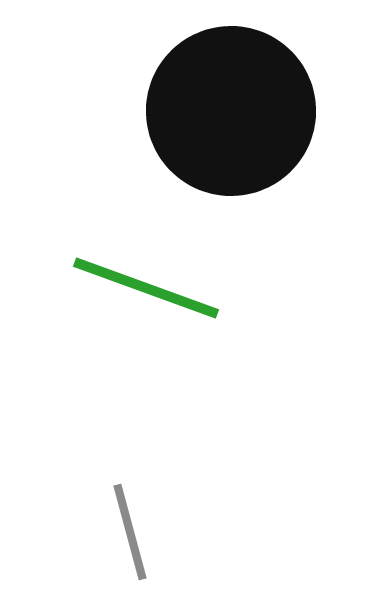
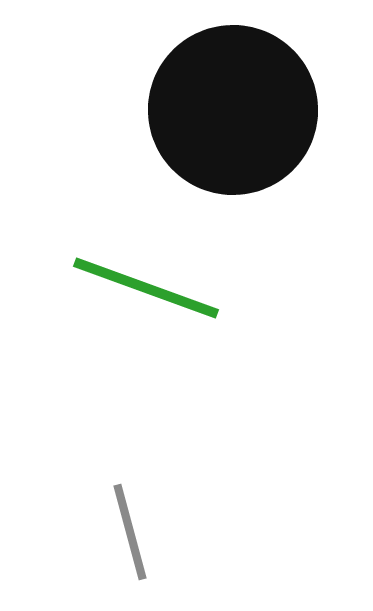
black circle: moved 2 px right, 1 px up
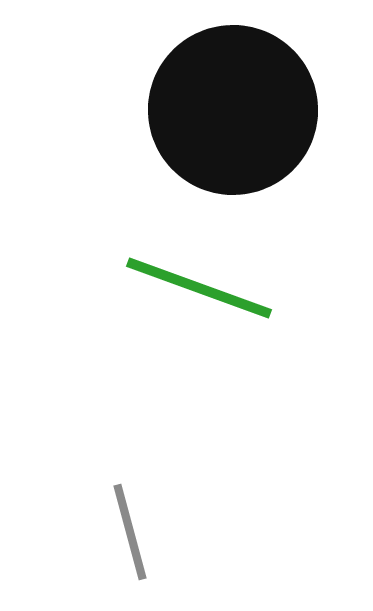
green line: moved 53 px right
